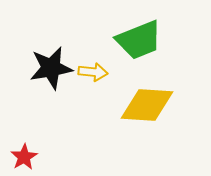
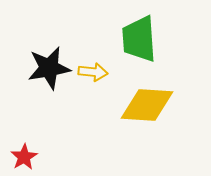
green trapezoid: moved 1 px up; rotated 108 degrees clockwise
black star: moved 2 px left
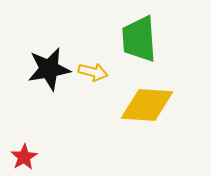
black star: moved 1 px down
yellow arrow: rotated 8 degrees clockwise
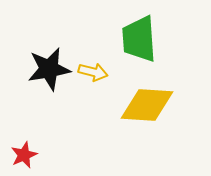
red star: moved 2 px up; rotated 8 degrees clockwise
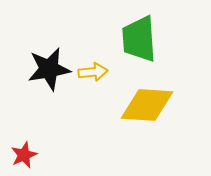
yellow arrow: rotated 20 degrees counterclockwise
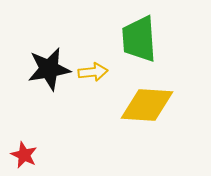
red star: rotated 24 degrees counterclockwise
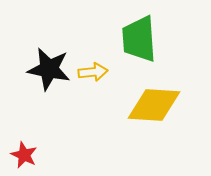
black star: rotated 21 degrees clockwise
yellow diamond: moved 7 px right
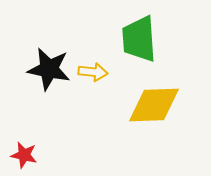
yellow arrow: rotated 12 degrees clockwise
yellow diamond: rotated 6 degrees counterclockwise
red star: rotated 12 degrees counterclockwise
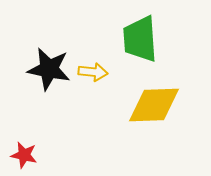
green trapezoid: moved 1 px right
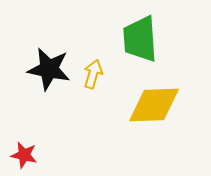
yellow arrow: moved 2 px down; rotated 80 degrees counterclockwise
